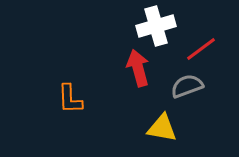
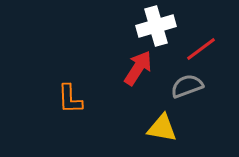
red arrow: rotated 48 degrees clockwise
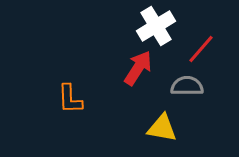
white cross: rotated 15 degrees counterclockwise
red line: rotated 12 degrees counterclockwise
gray semicircle: rotated 20 degrees clockwise
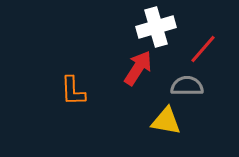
white cross: moved 1 px down; rotated 15 degrees clockwise
red line: moved 2 px right
orange L-shape: moved 3 px right, 8 px up
yellow triangle: moved 4 px right, 7 px up
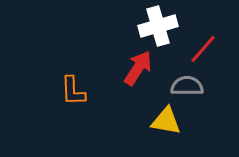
white cross: moved 2 px right, 1 px up
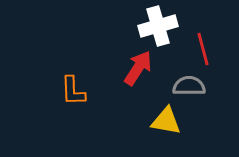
red line: rotated 56 degrees counterclockwise
gray semicircle: moved 2 px right
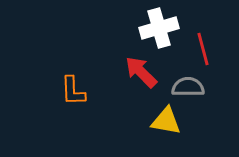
white cross: moved 1 px right, 2 px down
red arrow: moved 3 px right, 4 px down; rotated 78 degrees counterclockwise
gray semicircle: moved 1 px left, 1 px down
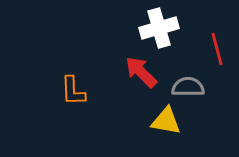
red line: moved 14 px right
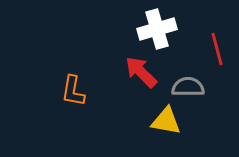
white cross: moved 2 px left, 1 px down
orange L-shape: rotated 12 degrees clockwise
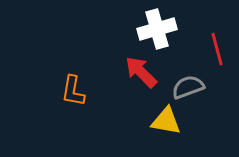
gray semicircle: rotated 20 degrees counterclockwise
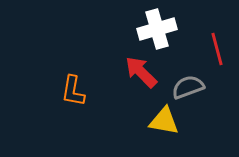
yellow triangle: moved 2 px left
